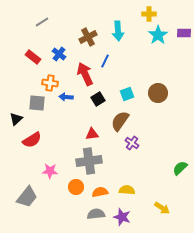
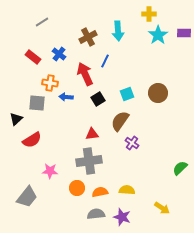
orange circle: moved 1 px right, 1 px down
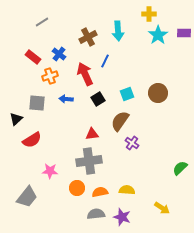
orange cross: moved 7 px up; rotated 28 degrees counterclockwise
blue arrow: moved 2 px down
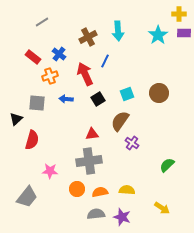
yellow cross: moved 30 px right
brown circle: moved 1 px right
red semicircle: rotated 42 degrees counterclockwise
green semicircle: moved 13 px left, 3 px up
orange circle: moved 1 px down
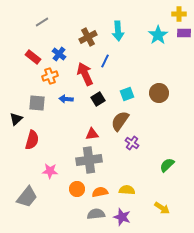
gray cross: moved 1 px up
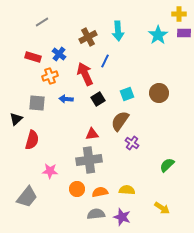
red rectangle: rotated 21 degrees counterclockwise
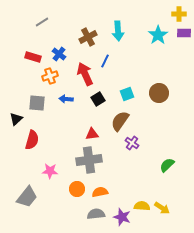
yellow semicircle: moved 15 px right, 16 px down
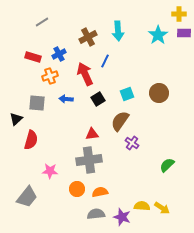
blue cross: rotated 24 degrees clockwise
red semicircle: moved 1 px left
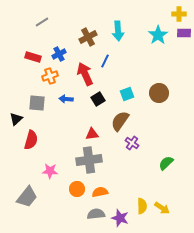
green semicircle: moved 1 px left, 2 px up
yellow semicircle: rotated 84 degrees clockwise
purple star: moved 2 px left, 1 px down
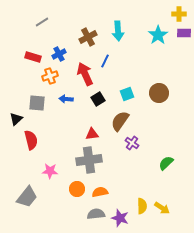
red semicircle: rotated 30 degrees counterclockwise
